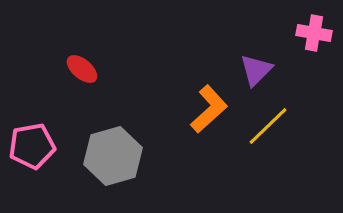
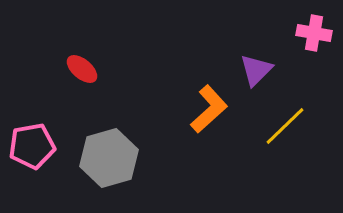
yellow line: moved 17 px right
gray hexagon: moved 4 px left, 2 px down
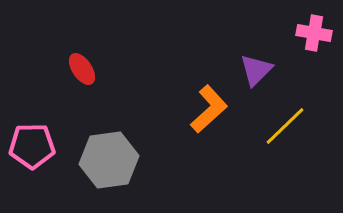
red ellipse: rotated 16 degrees clockwise
pink pentagon: rotated 9 degrees clockwise
gray hexagon: moved 2 px down; rotated 8 degrees clockwise
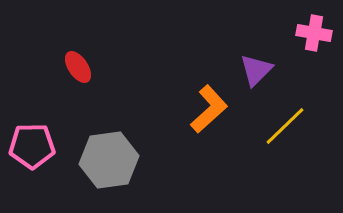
red ellipse: moved 4 px left, 2 px up
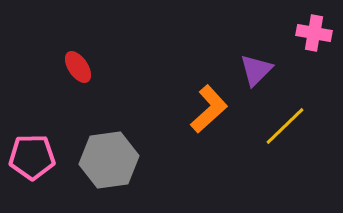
pink pentagon: moved 11 px down
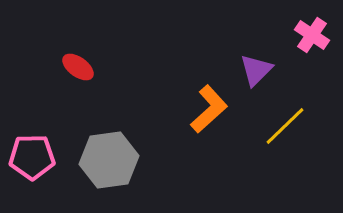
pink cross: moved 2 px left, 2 px down; rotated 24 degrees clockwise
red ellipse: rotated 20 degrees counterclockwise
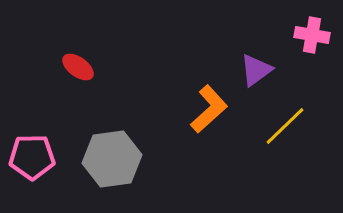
pink cross: rotated 24 degrees counterclockwise
purple triangle: rotated 9 degrees clockwise
gray hexagon: moved 3 px right, 1 px up
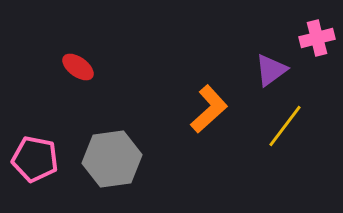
pink cross: moved 5 px right, 3 px down; rotated 24 degrees counterclockwise
purple triangle: moved 15 px right
yellow line: rotated 9 degrees counterclockwise
pink pentagon: moved 3 px right, 2 px down; rotated 12 degrees clockwise
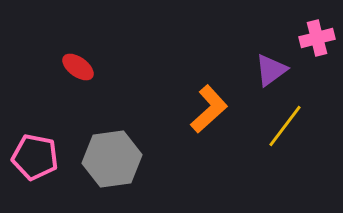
pink pentagon: moved 2 px up
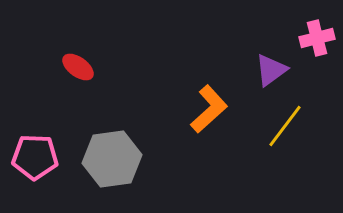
pink pentagon: rotated 9 degrees counterclockwise
